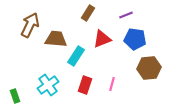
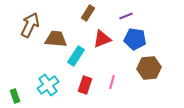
purple line: moved 1 px down
pink line: moved 2 px up
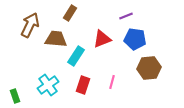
brown rectangle: moved 18 px left
red rectangle: moved 2 px left
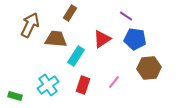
purple line: rotated 56 degrees clockwise
red triangle: rotated 12 degrees counterclockwise
pink line: moved 2 px right; rotated 24 degrees clockwise
green rectangle: rotated 56 degrees counterclockwise
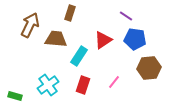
brown rectangle: rotated 14 degrees counterclockwise
red triangle: moved 1 px right, 1 px down
cyan rectangle: moved 3 px right
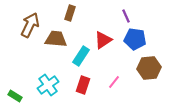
purple line: rotated 32 degrees clockwise
cyan rectangle: moved 2 px right
green rectangle: rotated 16 degrees clockwise
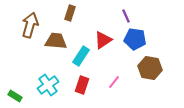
brown arrow: rotated 10 degrees counterclockwise
brown trapezoid: moved 2 px down
brown hexagon: moved 1 px right; rotated 15 degrees clockwise
red rectangle: moved 1 px left
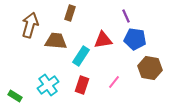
red triangle: rotated 24 degrees clockwise
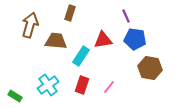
pink line: moved 5 px left, 5 px down
